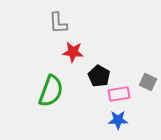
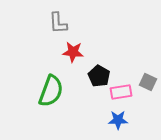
pink rectangle: moved 2 px right, 2 px up
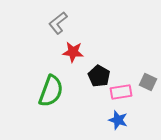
gray L-shape: rotated 55 degrees clockwise
blue star: rotated 18 degrees clockwise
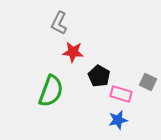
gray L-shape: moved 1 px right; rotated 25 degrees counterclockwise
pink rectangle: moved 2 px down; rotated 25 degrees clockwise
blue star: rotated 30 degrees counterclockwise
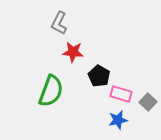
gray square: moved 20 px down; rotated 18 degrees clockwise
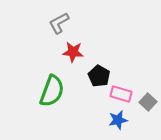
gray L-shape: rotated 35 degrees clockwise
green semicircle: moved 1 px right
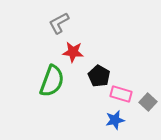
green semicircle: moved 10 px up
blue star: moved 3 px left
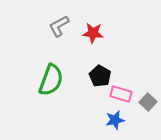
gray L-shape: moved 3 px down
red star: moved 20 px right, 19 px up
black pentagon: moved 1 px right
green semicircle: moved 1 px left, 1 px up
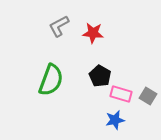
gray square: moved 6 px up; rotated 12 degrees counterclockwise
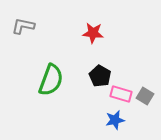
gray L-shape: moved 36 px left; rotated 40 degrees clockwise
gray square: moved 3 px left
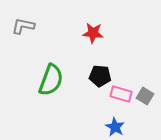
black pentagon: rotated 25 degrees counterclockwise
blue star: moved 7 px down; rotated 30 degrees counterclockwise
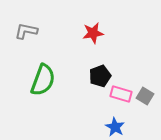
gray L-shape: moved 3 px right, 5 px down
red star: rotated 15 degrees counterclockwise
black pentagon: rotated 25 degrees counterclockwise
green semicircle: moved 8 px left
